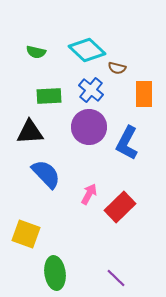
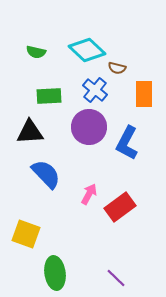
blue cross: moved 4 px right
red rectangle: rotated 8 degrees clockwise
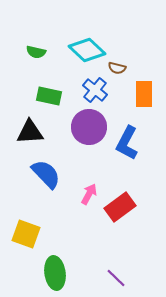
green rectangle: rotated 15 degrees clockwise
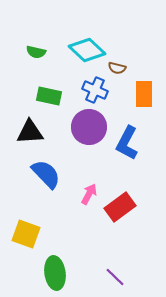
blue cross: rotated 15 degrees counterclockwise
purple line: moved 1 px left, 1 px up
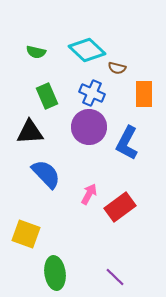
blue cross: moved 3 px left, 3 px down
green rectangle: moved 2 px left; rotated 55 degrees clockwise
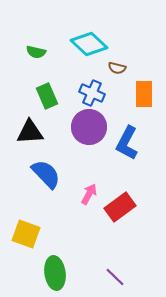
cyan diamond: moved 2 px right, 6 px up
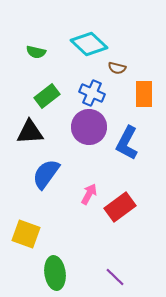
green rectangle: rotated 75 degrees clockwise
blue semicircle: rotated 100 degrees counterclockwise
